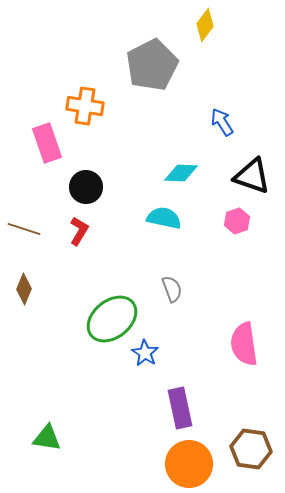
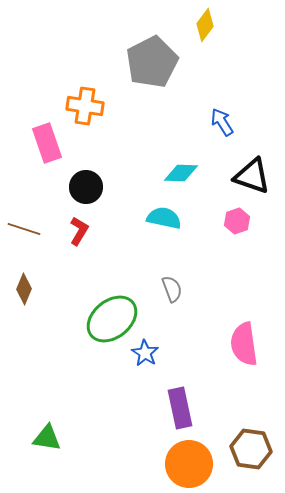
gray pentagon: moved 3 px up
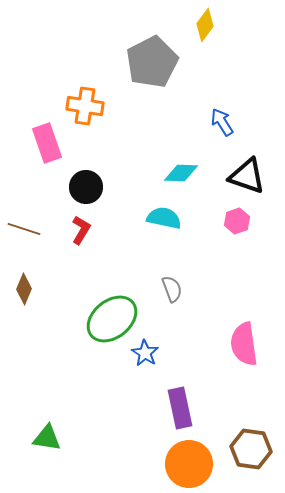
black triangle: moved 5 px left
red L-shape: moved 2 px right, 1 px up
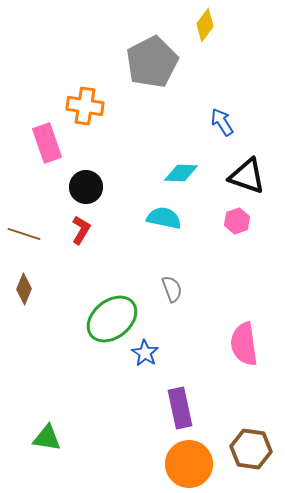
brown line: moved 5 px down
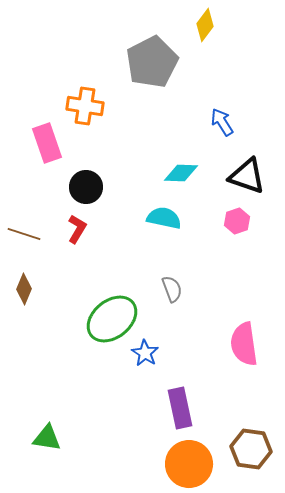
red L-shape: moved 4 px left, 1 px up
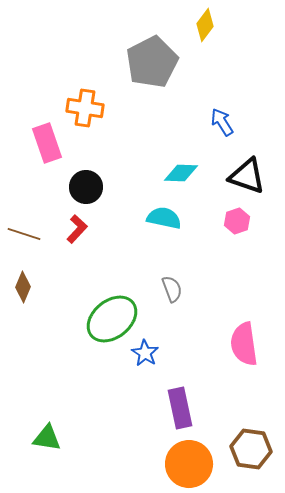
orange cross: moved 2 px down
red L-shape: rotated 12 degrees clockwise
brown diamond: moved 1 px left, 2 px up
